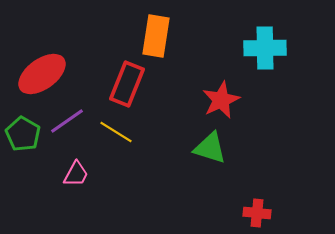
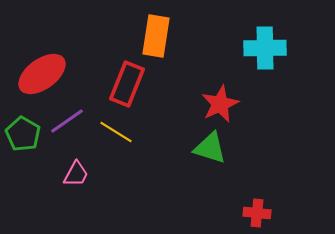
red star: moved 1 px left, 4 px down
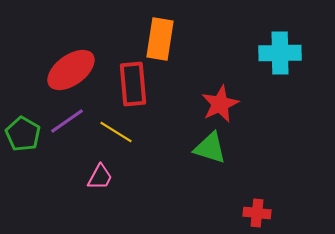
orange rectangle: moved 4 px right, 3 px down
cyan cross: moved 15 px right, 5 px down
red ellipse: moved 29 px right, 4 px up
red rectangle: moved 6 px right; rotated 27 degrees counterclockwise
pink trapezoid: moved 24 px right, 3 px down
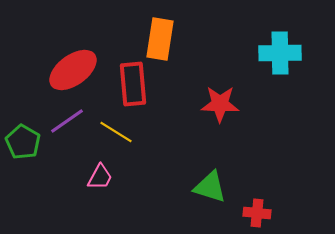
red ellipse: moved 2 px right
red star: rotated 27 degrees clockwise
green pentagon: moved 8 px down
green triangle: moved 39 px down
